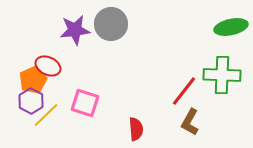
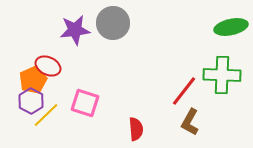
gray circle: moved 2 px right, 1 px up
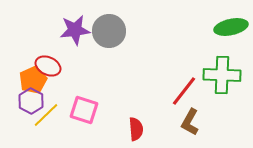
gray circle: moved 4 px left, 8 px down
pink square: moved 1 px left, 7 px down
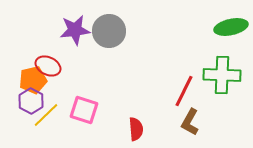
orange pentagon: rotated 12 degrees clockwise
red line: rotated 12 degrees counterclockwise
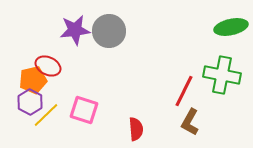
green cross: rotated 9 degrees clockwise
purple hexagon: moved 1 px left, 1 px down
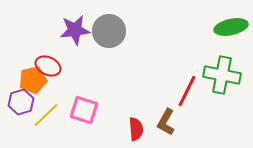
red line: moved 3 px right
purple hexagon: moved 9 px left; rotated 15 degrees clockwise
brown L-shape: moved 24 px left
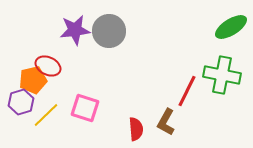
green ellipse: rotated 20 degrees counterclockwise
pink square: moved 1 px right, 2 px up
